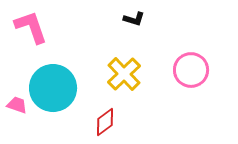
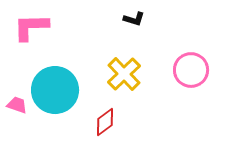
pink L-shape: rotated 72 degrees counterclockwise
cyan circle: moved 2 px right, 2 px down
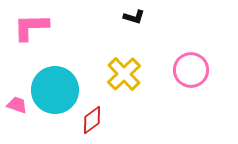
black L-shape: moved 2 px up
red diamond: moved 13 px left, 2 px up
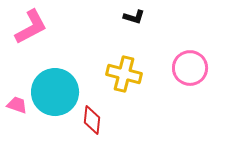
pink L-shape: rotated 153 degrees clockwise
pink circle: moved 1 px left, 2 px up
yellow cross: rotated 32 degrees counterclockwise
cyan circle: moved 2 px down
red diamond: rotated 48 degrees counterclockwise
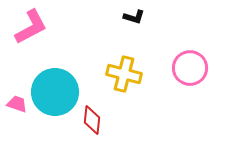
pink trapezoid: moved 1 px up
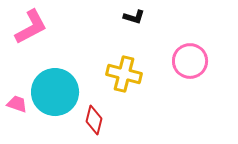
pink circle: moved 7 px up
red diamond: moved 2 px right; rotated 8 degrees clockwise
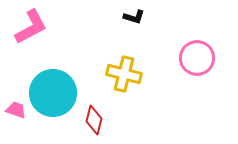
pink circle: moved 7 px right, 3 px up
cyan circle: moved 2 px left, 1 px down
pink trapezoid: moved 1 px left, 6 px down
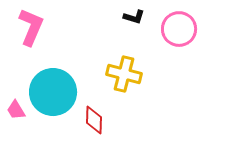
pink L-shape: rotated 39 degrees counterclockwise
pink circle: moved 18 px left, 29 px up
cyan circle: moved 1 px up
pink trapezoid: rotated 140 degrees counterclockwise
red diamond: rotated 12 degrees counterclockwise
